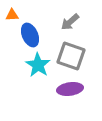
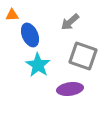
gray square: moved 12 px right
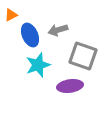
orange triangle: moved 1 px left; rotated 24 degrees counterclockwise
gray arrow: moved 12 px left, 8 px down; rotated 24 degrees clockwise
cyan star: rotated 20 degrees clockwise
purple ellipse: moved 3 px up
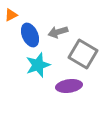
gray arrow: moved 2 px down
gray square: moved 2 px up; rotated 12 degrees clockwise
purple ellipse: moved 1 px left
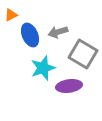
cyan star: moved 5 px right, 3 px down
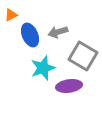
gray square: moved 2 px down
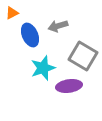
orange triangle: moved 1 px right, 2 px up
gray arrow: moved 6 px up
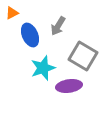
gray arrow: rotated 42 degrees counterclockwise
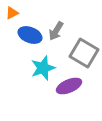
gray arrow: moved 2 px left, 5 px down
blue ellipse: rotated 45 degrees counterclockwise
gray square: moved 1 px right, 3 px up
purple ellipse: rotated 15 degrees counterclockwise
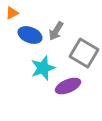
purple ellipse: moved 1 px left
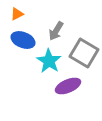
orange triangle: moved 5 px right, 1 px down
blue ellipse: moved 7 px left, 5 px down
cyan star: moved 6 px right, 7 px up; rotated 20 degrees counterclockwise
